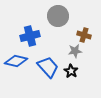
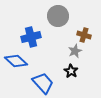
blue cross: moved 1 px right, 1 px down
gray star: rotated 16 degrees counterclockwise
blue diamond: rotated 30 degrees clockwise
blue trapezoid: moved 5 px left, 16 px down
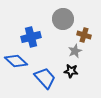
gray circle: moved 5 px right, 3 px down
black star: rotated 24 degrees counterclockwise
blue trapezoid: moved 2 px right, 5 px up
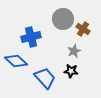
brown cross: moved 1 px left, 6 px up; rotated 16 degrees clockwise
gray star: moved 1 px left
